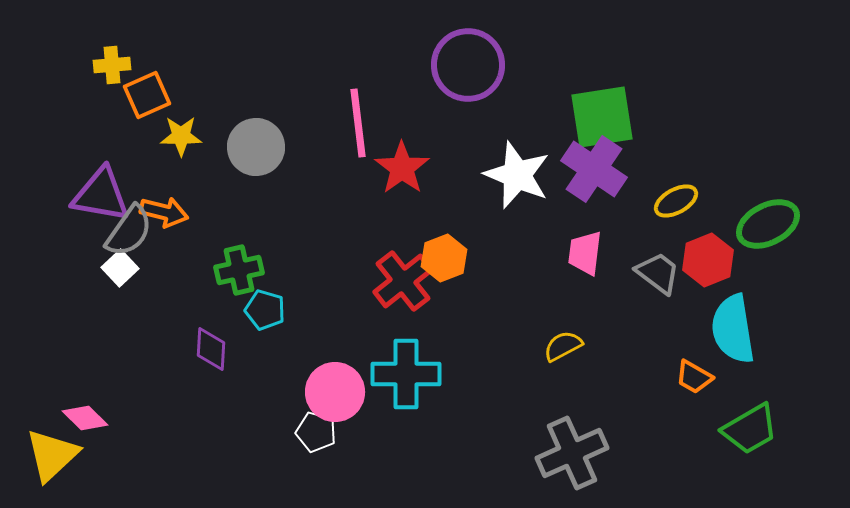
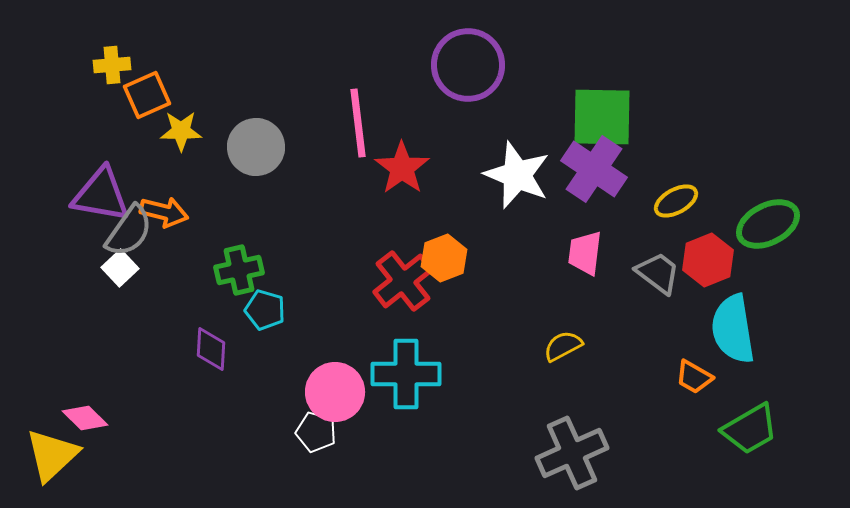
green square: rotated 10 degrees clockwise
yellow star: moved 5 px up
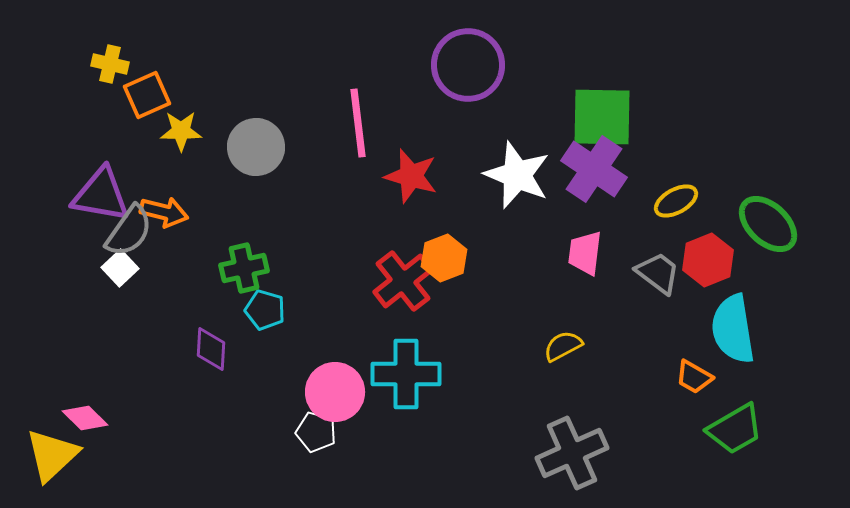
yellow cross: moved 2 px left, 1 px up; rotated 18 degrees clockwise
red star: moved 9 px right, 8 px down; rotated 20 degrees counterclockwise
green ellipse: rotated 70 degrees clockwise
green cross: moved 5 px right, 2 px up
green trapezoid: moved 15 px left
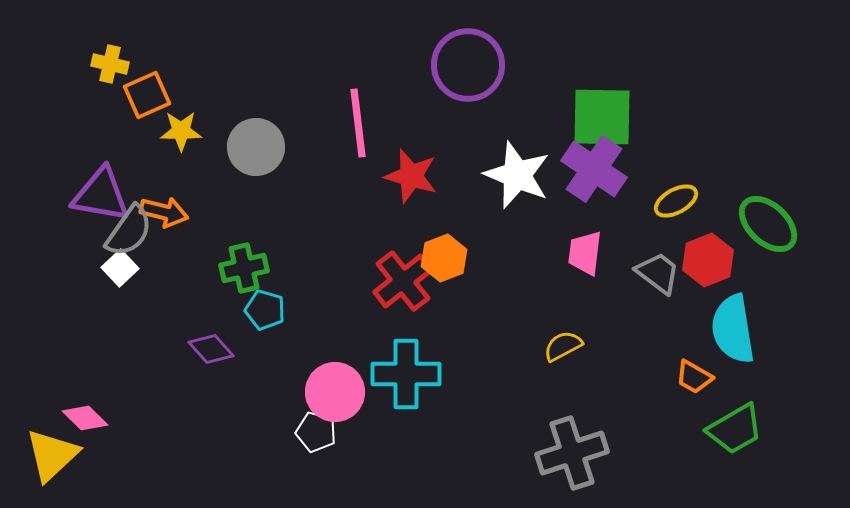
purple diamond: rotated 45 degrees counterclockwise
gray cross: rotated 6 degrees clockwise
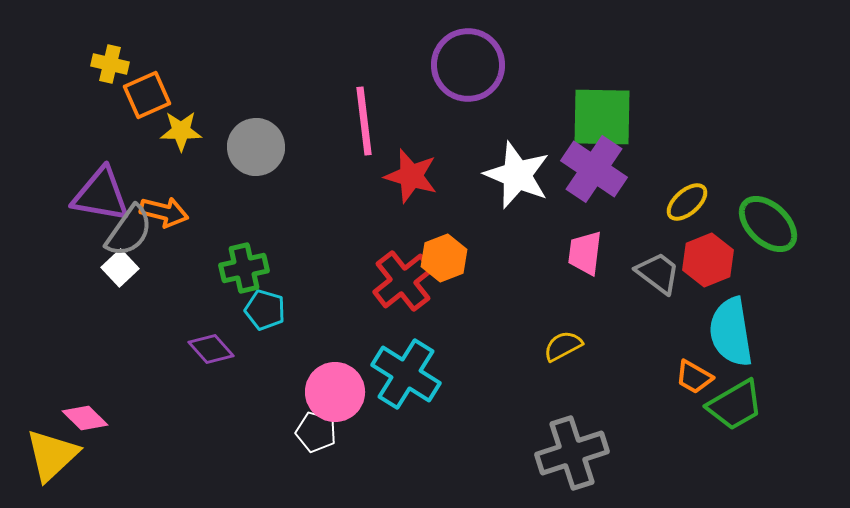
pink line: moved 6 px right, 2 px up
yellow ellipse: moved 11 px right, 1 px down; rotated 12 degrees counterclockwise
cyan semicircle: moved 2 px left, 3 px down
cyan cross: rotated 32 degrees clockwise
green trapezoid: moved 24 px up
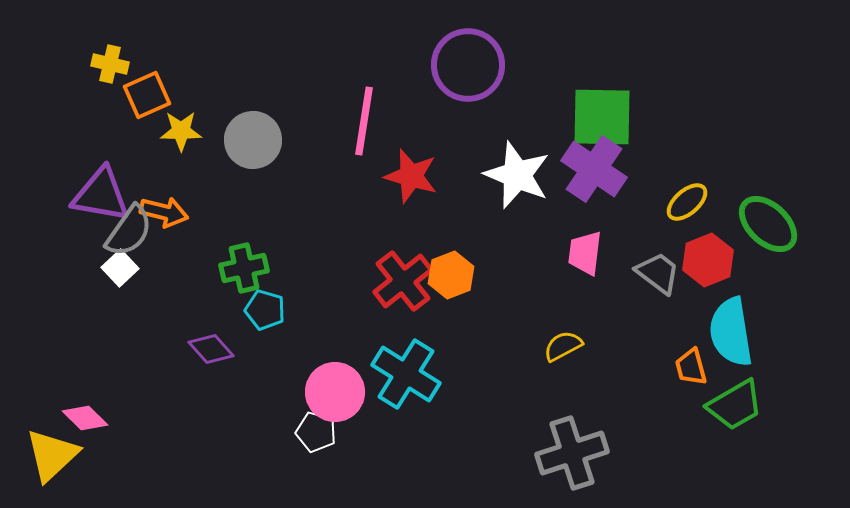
pink line: rotated 16 degrees clockwise
gray circle: moved 3 px left, 7 px up
orange hexagon: moved 7 px right, 17 px down
orange trapezoid: moved 3 px left, 10 px up; rotated 45 degrees clockwise
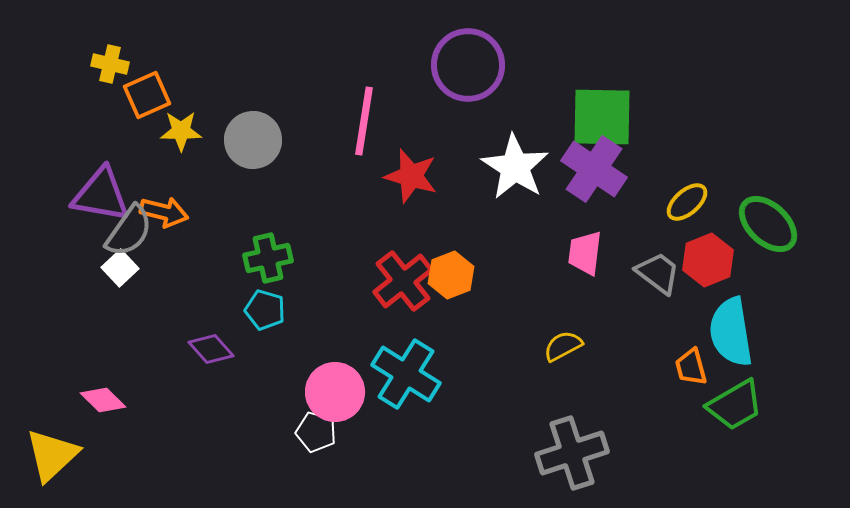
white star: moved 2 px left, 8 px up; rotated 10 degrees clockwise
green cross: moved 24 px right, 10 px up
pink diamond: moved 18 px right, 18 px up
